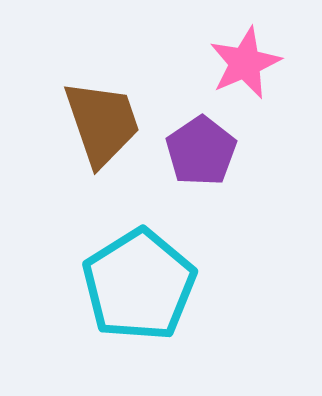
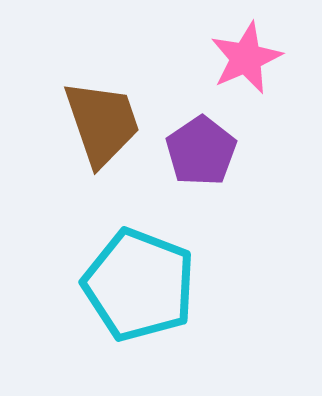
pink star: moved 1 px right, 5 px up
cyan pentagon: rotated 19 degrees counterclockwise
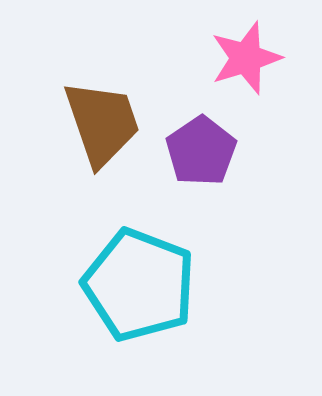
pink star: rotated 6 degrees clockwise
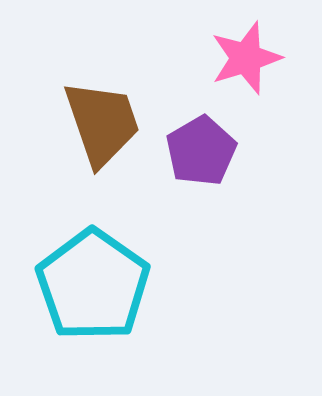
purple pentagon: rotated 4 degrees clockwise
cyan pentagon: moved 46 px left; rotated 14 degrees clockwise
